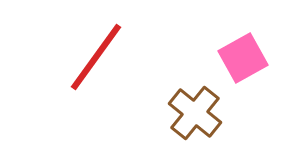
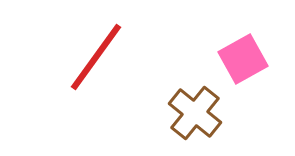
pink square: moved 1 px down
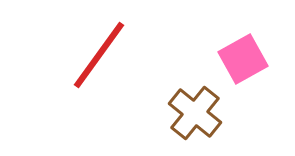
red line: moved 3 px right, 2 px up
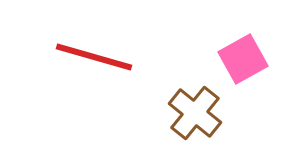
red line: moved 5 px left, 2 px down; rotated 70 degrees clockwise
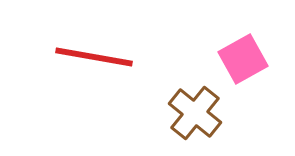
red line: rotated 6 degrees counterclockwise
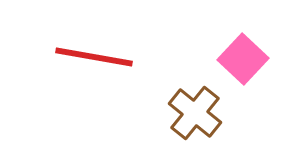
pink square: rotated 18 degrees counterclockwise
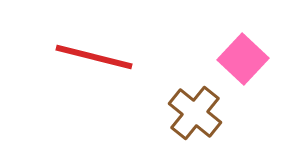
red line: rotated 4 degrees clockwise
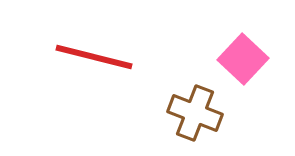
brown cross: rotated 18 degrees counterclockwise
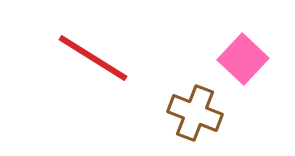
red line: moved 1 px left, 1 px down; rotated 18 degrees clockwise
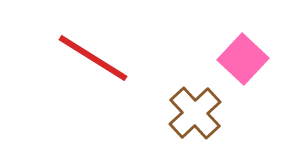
brown cross: rotated 26 degrees clockwise
